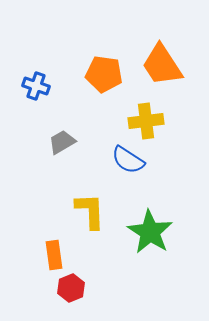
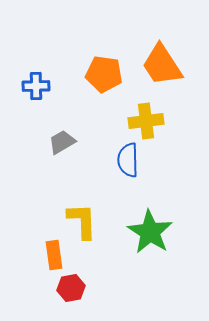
blue cross: rotated 20 degrees counterclockwise
blue semicircle: rotated 56 degrees clockwise
yellow L-shape: moved 8 px left, 10 px down
red hexagon: rotated 12 degrees clockwise
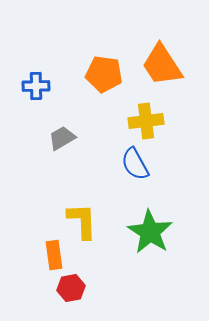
gray trapezoid: moved 4 px up
blue semicircle: moved 7 px right, 4 px down; rotated 28 degrees counterclockwise
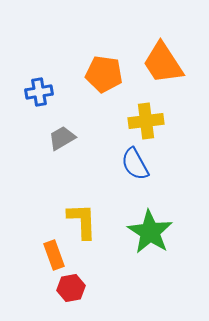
orange trapezoid: moved 1 px right, 2 px up
blue cross: moved 3 px right, 6 px down; rotated 8 degrees counterclockwise
orange rectangle: rotated 12 degrees counterclockwise
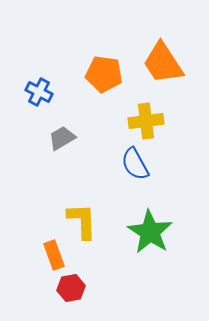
blue cross: rotated 36 degrees clockwise
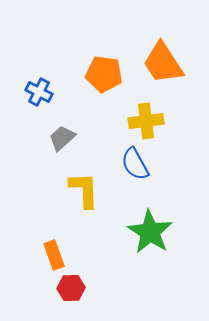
gray trapezoid: rotated 12 degrees counterclockwise
yellow L-shape: moved 2 px right, 31 px up
red hexagon: rotated 8 degrees clockwise
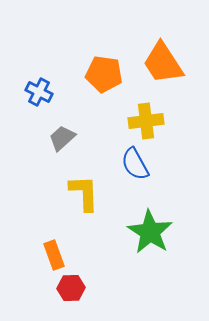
yellow L-shape: moved 3 px down
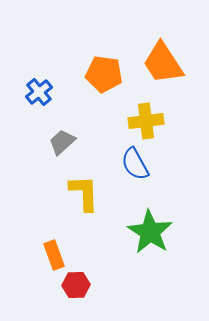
blue cross: rotated 24 degrees clockwise
gray trapezoid: moved 4 px down
red hexagon: moved 5 px right, 3 px up
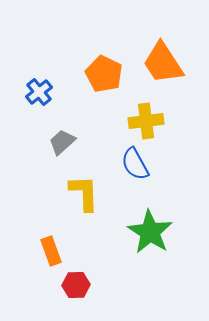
orange pentagon: rotated 18 degrees clockwise
orange rectangle: moved 3 px left, 4 px up
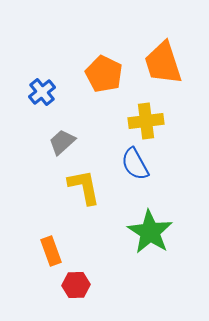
orange trapezoid: rotated 15 degrees clockwise
blue cross: moved 3 px right
yellow L-shape: moved 6 px up; rotated 9 degrees counterclockwise
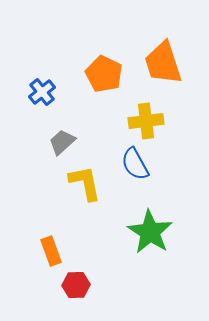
yellow L-shape: moved 1 px right, 4 px up
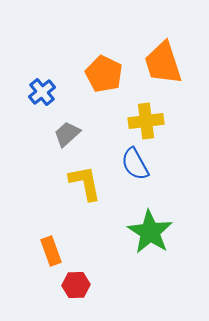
gray trapezoid: moved 5 px right, 8 px up
